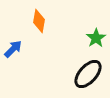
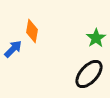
orange diamond: moved 7 px left, 10 px down
black ellipse: moved 1 px right
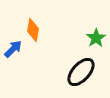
orange diamond: moved 1 px right, 1 px up
black ellipse: moved 8 px left, 2 px up
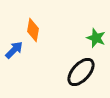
green star: rotated 18 degrees counterclockwise
blue arrow: moved 1 px right, 1 px down
